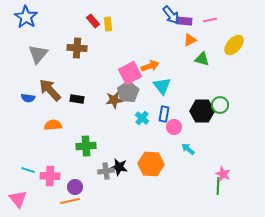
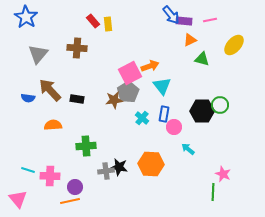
green line: moved 5 px left, 6 px down
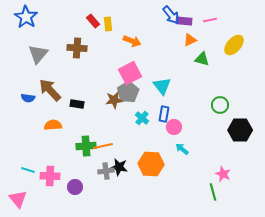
orange arrow: moved 18 px left, 25 px up; rotated 42 degrees clockwise
black rectangle: moved 5 px down
black hexagon: moved 38 px right, 19 px down
cyan arrow: moved 6 px left
green line: rotated 18 degrees counterclockwise
orange line: moved 33 px right, 55 px up
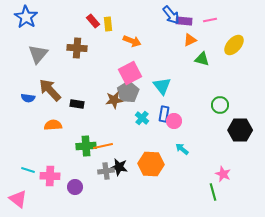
pink circle: moved 6 px up
pink triangle: rotated 12 degrees counterclockwise
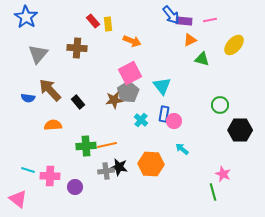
black rectangle: moved 1 px right, 2 px up; rotated 40 degrees clockwise
cyan cross: moved 1 px left, 2 px down
orange line: moved 4 px right, 1 px up
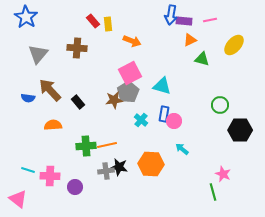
blue arrow: rotated 48 degrees clockwise
cyan triangle: rotated 36 degrees counterclockwise
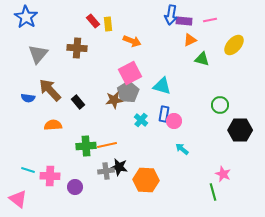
orange hexagon: moved 5 px left, 16 px down
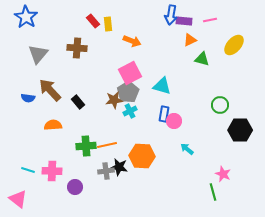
cyan cross: moved 11 px left, 9 px up; rotated 24 degrees clockwise
cyan arrow: moved 5 px right
pink cross: moved 2 px right, 5 px up
orange hexagon: moved 4 px left, 24 px up
